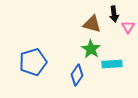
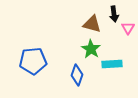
pink triangle: moved 1 px down
blue pentagon: moved 1 px up; rotated 12 degrees clockwise
blue diamond: rotated 15 degrees counterclockwise
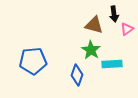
brown triangle: moved 2 px right, 1 px down
pink triangle: moved 1 px left, 1 px down; rotated 24 degrees clockwise
green star: moved 1 px down
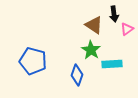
brown triangle: rotated 18 degrees clockwise
blue pentagon: rotated 20 degrees clockwise
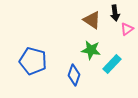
black arrow: moved 1 px right, 1 px up
brown triangle: moved 2 px left, 5 px up
green star: rotated 24 degrees counterclockwise
cyan rectangle: rotated 42 degrees counterclockwise
blue diamond: moved 3 px left
